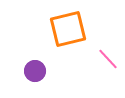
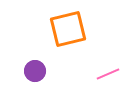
pink line: moved 15 px down; rotated 70 degrees counterclockwise
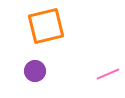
orange square: moved 22 px left, 3 px up
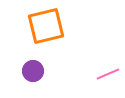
purple circle: moved 2 px left
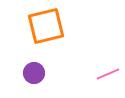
purple circle: moved 1 px right, 2 px down
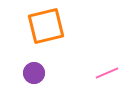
pink line: moved 1 px left, 1 px up
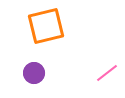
pink line: rotated 15 degrees counterclockwise
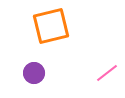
orange square: moved 5 px right
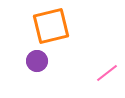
purple circle: moved 3 px right, 12 px up
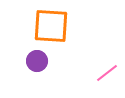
orange square: rotated 18 degrees clockwise
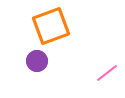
orange square: rotated 24 degrees counterclockwise
